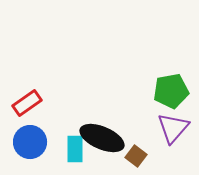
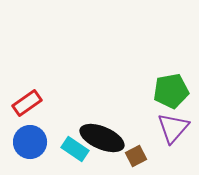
cyan rectangle: rotated 56 degrees counterclockwise
brown square: rotated 25 degrees clockwise
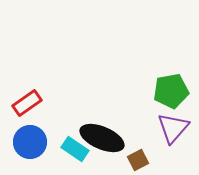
brown square: moved 2 px right, 4 px down
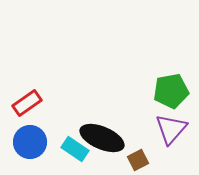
purple triangle: moved 2 px left, 1 px down
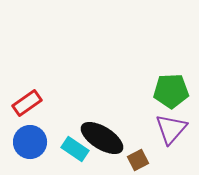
green pentagon: rotated 8 degrees clockwise
black ellipse: rotated 9 degrees clockwise
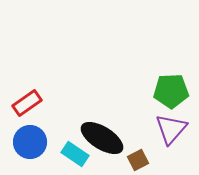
cyan rectangle: moved 5 px down
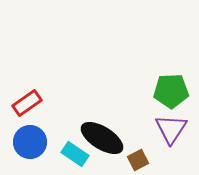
purple triangle: rotated 8 degrees counterclockwise
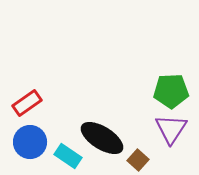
cyan rectangle: moved 7 px left, 2 px down
brown square: rotated 20 degrees counterclockwise
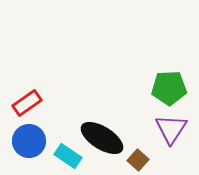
green pentagon: moved 2 px left, 3 px up
blue circle: moved 1 px left, 1 px up
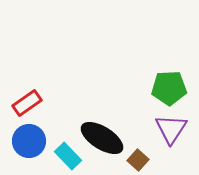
cyan rectangle: rotated 12 degrees clockwise
